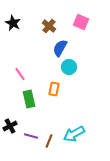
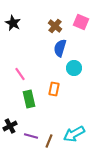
brown cross: moved 6 px right
blue semicircle: rotated 12 degrees counterclockwise
cyan circle: moved 5 px right, 1 px down
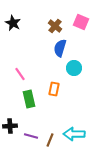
black cross: rotated 24 degrees clockwise
cyan arrow: rotated 30 degrees clockwise
brown line: moved 1 px right, 1 px up
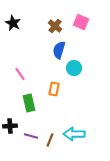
blue semicircle: moved 1 px left, 2 px down
green rectangle: moved 4 px down
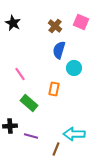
green rectangle: rotated 36 degrees counterclockwise
brown line: moved 6 px right, 9 px down
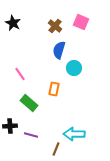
purple line: moved 1 px up
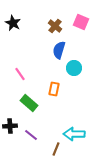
purple line: rotated 24 degrees clockwise
